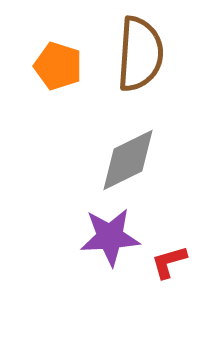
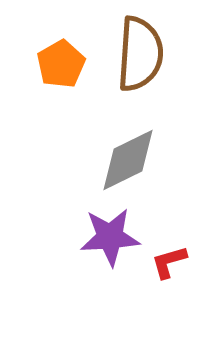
orange pentagon: moved 3 px right, 2 px up; rotated 24 degrees clockwise
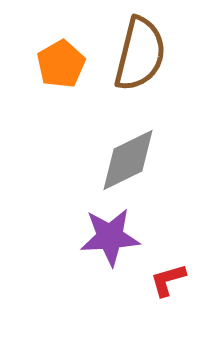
brown semicircle: rotated 10 degrees clockwise
red L-shape: moved 1 px left, 18 px down
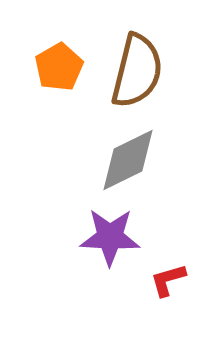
brown semicircle: moved 3 px left, 17 px down
orange pentagon: moved 2 px left, 3 px down
purple star: rotated 6 degrees clockwise
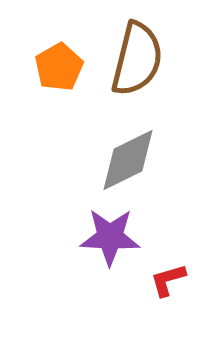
brown semicircle: moved 12 px up
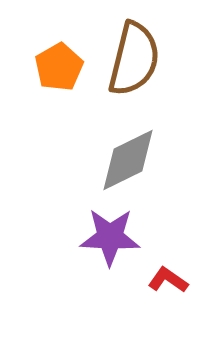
brown semicircle: moved 3 px left
red L-shape: rotated 51 degrees clockwise
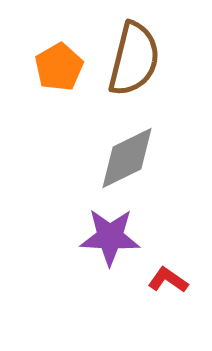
gray diamond: moved 1 px left, 2 px up
